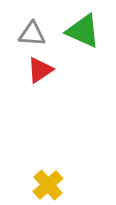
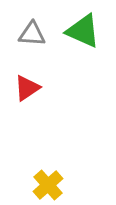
red triangle: moved 13 px left, 18 px down
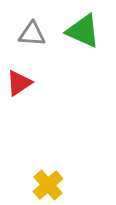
red triangle: moved 8 px left, 5 px up
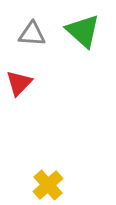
green triangle: rotated 18 degrees clockwise
red triangle: rotated 12 degrees counterclockwise
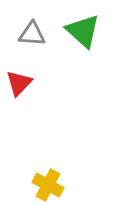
yellow cross: rotated 20 degrees counterclockwise
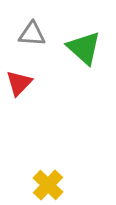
green triangle: moved 1 px right, 17 px down
yellow cross: rotated 16 degrees clockwise
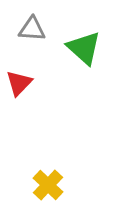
gray triangle: moved 5 px up
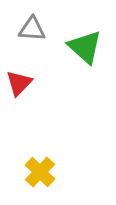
green triangle: moved 1 px right, 1 px up
yellow cross: moved 8 px left, 13 px up
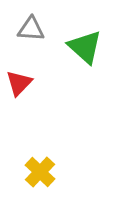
gray triangle: moved 1 px left
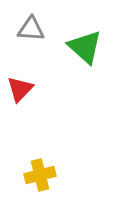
red triangle: moved 1 px right, 6 px down
yellow cross: moved 3 px down; rotated 32 degrees clockwise
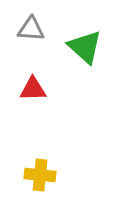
red triangle: moved 13 px right; rotated 44 degrees clockwise
yellow cross: rotated 20 degrees clockwise
